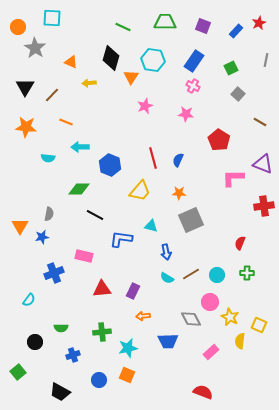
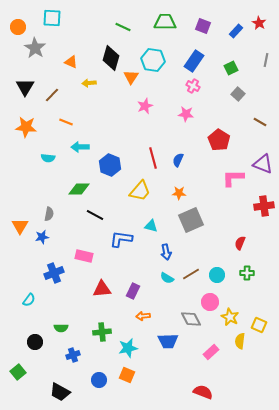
red star at (259, 23): rotated 16 degrees counterclockwise
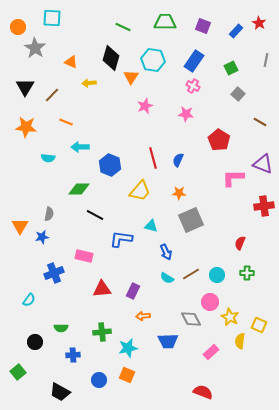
blue arrow at (166, 252): rotated 14 degrees counterclockwise
blue cross at (73, 355): rotated 16 degrees clockwise
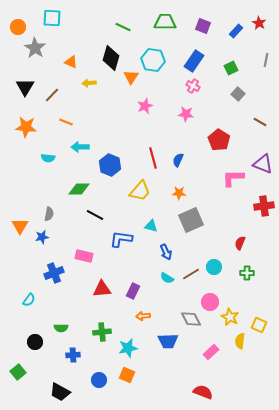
cyan circle at (217, 275): moved 3 px left, 8 px up
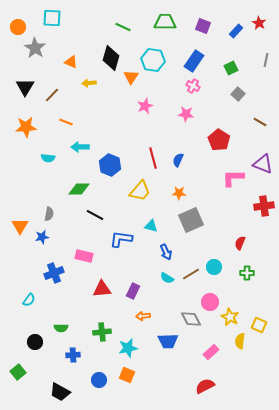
orange star at (26, 127): rotated 10 degrees counterclockwise
red semicircle at (203, 392): moved 2 px right, 6 px up; rotated 48 degrees counterclockwise
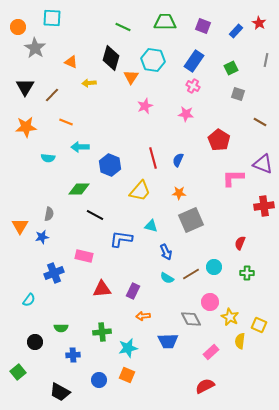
gray square at (238, 94): rotated 24 degrees counterclockwise
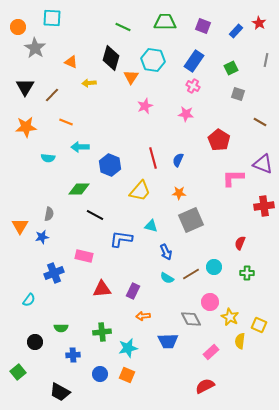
blue circle at (99, 380): moved 1 px right, 6 px up
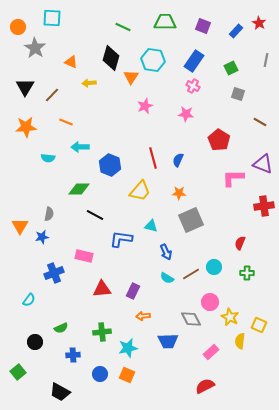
green semicircle at (61, 328): rotated 24 degrees counterclockwise
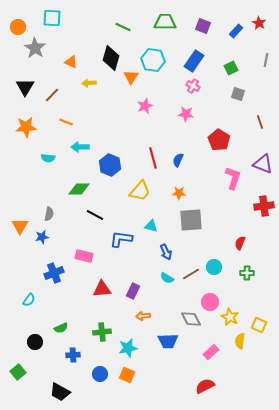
brown line at (260, 122): rotated 40 degrees clockwise
pink L-shape at (233, 178): rotated 110 degrees clockwise
gray square at (191, 220): rotated 20 degrees clockwise
